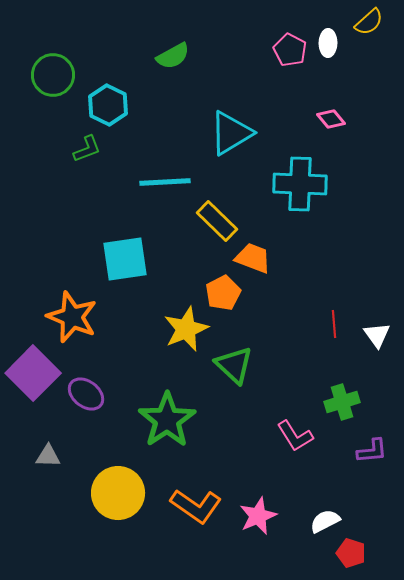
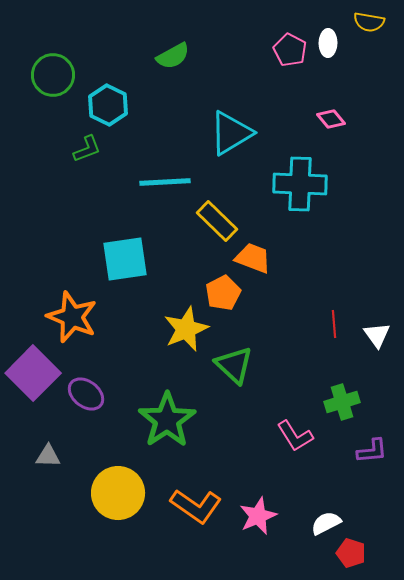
yellow semicircle: rotated 52 degrees clockwise
white semicircle: moved 1 px right, 2 px down
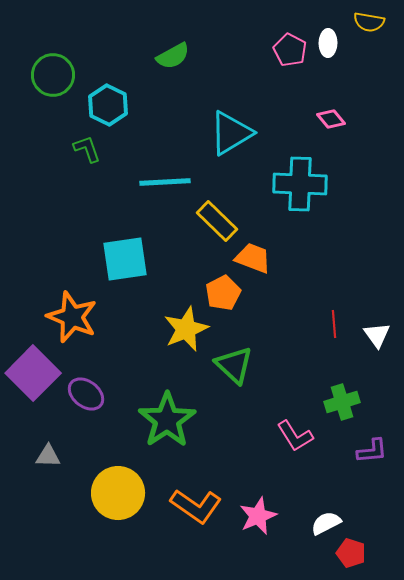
green L-shape: rotated 88 degrees counterclockwise
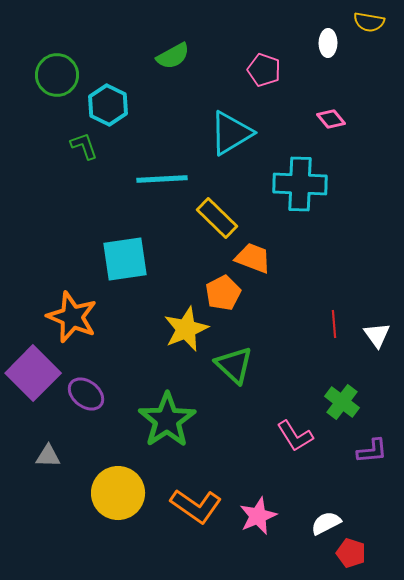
pink pentagon: moved 26 px left, 20 px down; rotated 8 degrees counterclockwise
green circle: moved 4 px right
green L-shape: moved 3 px left, 3 px up
cyan line: moved 3 px left, 3 px up
yellow rectangle: moved 3 px up
green cross: rotated 36 degrees counterclockwise
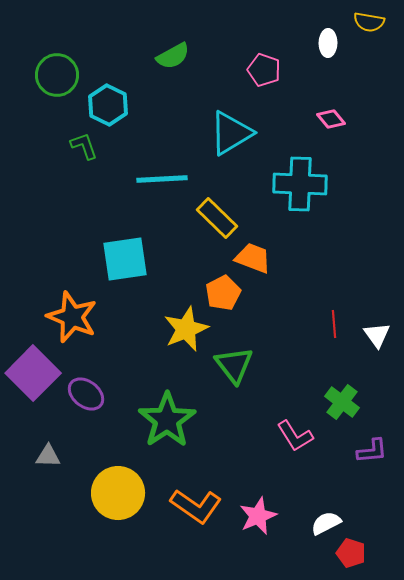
green triangle: rotated 9 degrees clockwise
